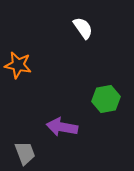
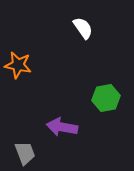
green hexagon: moved 1 px up
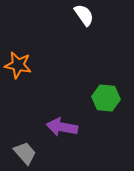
white semicircle: moved 1 px right, 13 px up
green hexagon: rotated 16 degrees clockwise
gray trapezoid: rotated 20 degrees counterclockwise
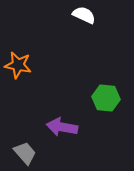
white semicircle: rotated 30 degrees counterclockwise
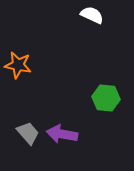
white semicircle: moved 8 px right
purple arrow: moved 7 px down
gray trapezoid: moved 3 px right, 20 px up
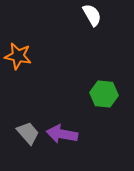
white semicircle: rotated 35 degrees clockwise
orange star: moved 9 px up
green hexagon: moved 2 px left, 4 px up
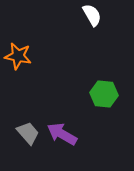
purple arrow: rotated 20 degrees clockwise
